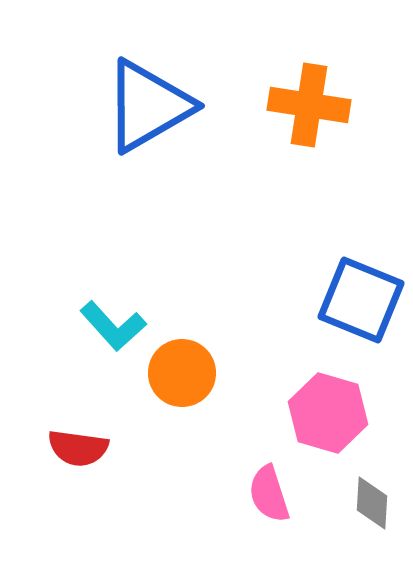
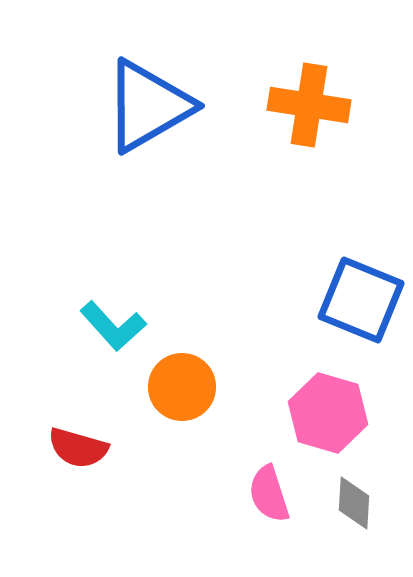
orange circle: moved 14 px down
red semicircle: rotated 8 degrees clockwise
gray diamond: moved 18 px left
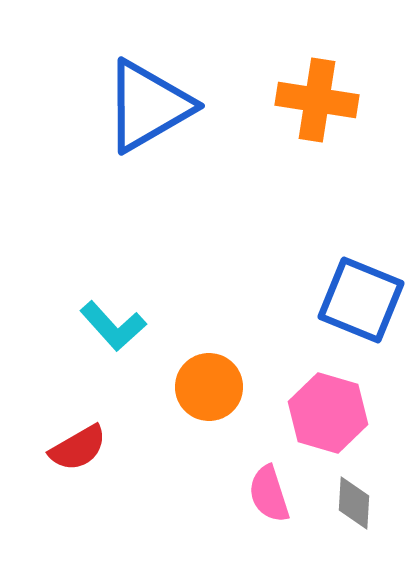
orange cross: moved 8 px right, 5 px up
orange circle: moved 27 px right
red semicircle: rotated 46 degrees counterclockwise
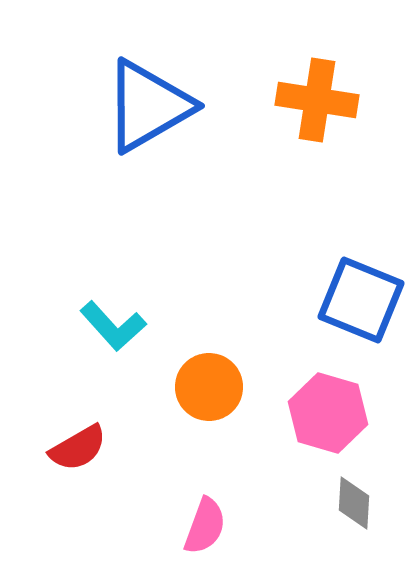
pink semicircle: moved 64 px left, 32 px down; rotated 142 degrees counterclockwise
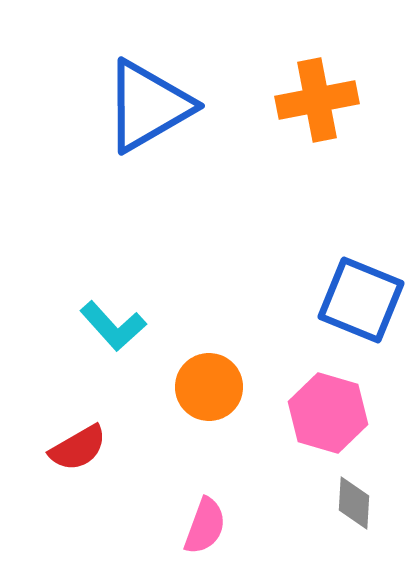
orange cross: rotated 20 degrees counterclockwise
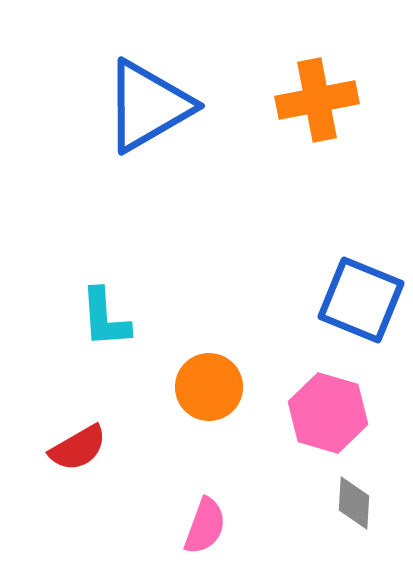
cyan L-shape: moved 8 px left, 8 px up; rotated 38 degrees clockwise
